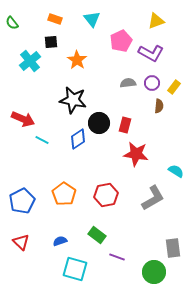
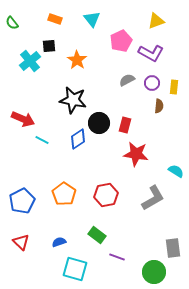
black square: moved 2 px left, 4 px down
gray semicircle: moved 1 px left, 3 px up; rotated 21 degrees counterclockwise
yellow rectangle: rotated 32 degrees counterclockwise
blue semicircle: moved 1 px left, 1 px down
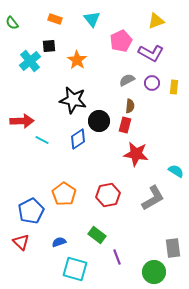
brown semicircle: moved 29 px left
red arrow: moved 1 px left, 2 px down; rotated 25 degrees counterclockwise
black circle: moved 2 px up
red hexagon: moved 2 px right
blue pentagon: moved 9 px right, 10 px down
purple line: rotated 49 degrees clockwise
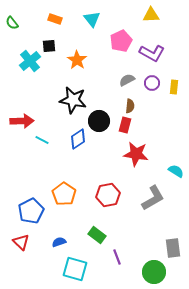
yellow triangle: moved 5 px left, 6 px up; rotated 18 degrees clockwise
purple L-shape: moved 1 px right
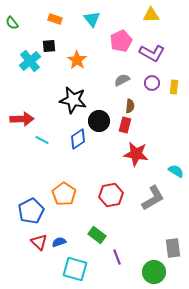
gray semicircle: moved 5 px left
red arrow: moved 2 px up
red hexagon: moved 3 px right
red triangle: moved 18 px right
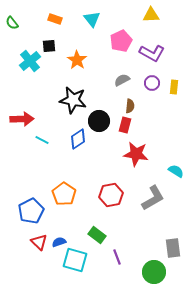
cyan square: moved 9 px up
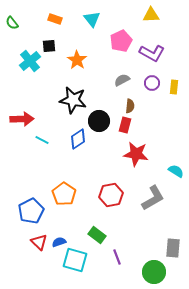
gray rectangle: rotated 12 degrees clockwise
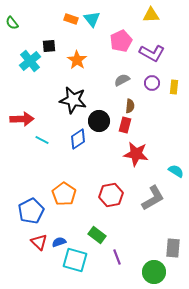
orange rectangle: moved 16 px right
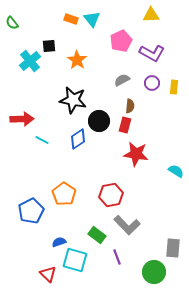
gray L-shape: moved 26 px left, 27 px down; rotated 76 degrees clockwise
red triangle: moved 9 px right, 32 px down
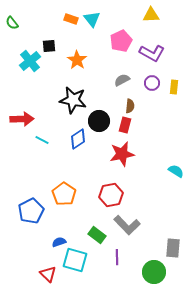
red star: moved 14 px left; rotated 20 degrees counterclockwise
purple line: rotated 21 degrees clockwise
